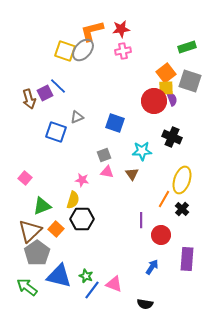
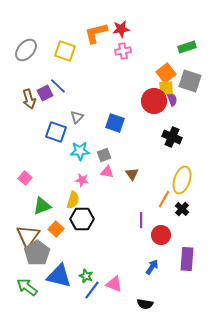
orange L-shape at (92, 31): moved 4 px right, 2 px down
gray ellipse at (83, 50): moved 57 px left
gray triangle at (77, 117): rotated 24 degrees counterclockwise
cyan star at (142, 151): moved 62 px left
brown triangle at (30, 231): moved 2 px left, 5 px down; rotated 10 degrees counterclockwise
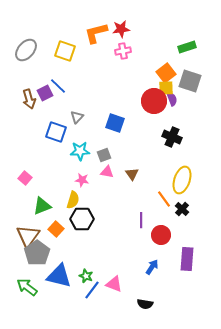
orange line at (164, 199): rotated 66 degrees counterclockwise
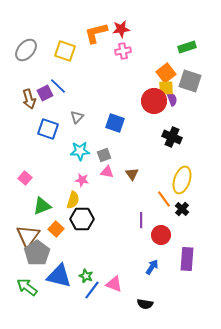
blue square at (56, 132): moved 8 px left, 3 px up
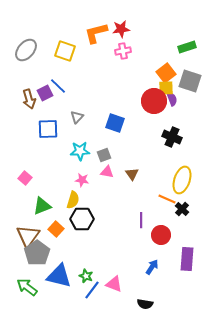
blue square at (48, 129): rotated 20 degrees counterclockwise
orange line at (164, 199): moved 3 px right; rotated 30 degrees counterclockwise
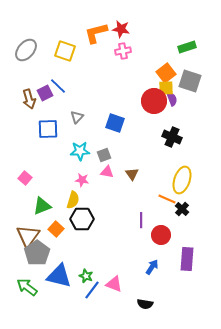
red star at (121, 29): rotated 18 degrees clockwise
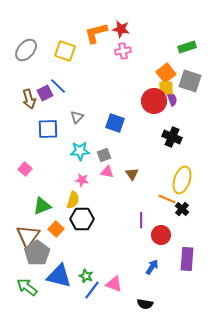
pink square at (25, 178): moved 9 px up
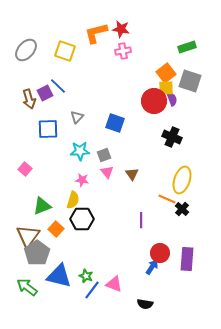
pink triangle at (107, 172): rotated 40 degrees clockwise
red circle at (161, 235): moved 1 px left, 18 px down
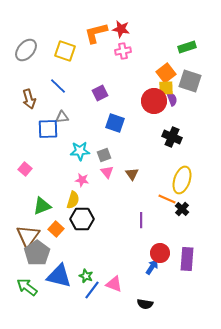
purple square at (45, 93): moved 55 px right
gray triangle at (77, 117): moved 15 px left; rotated 40 degrees clockwise
